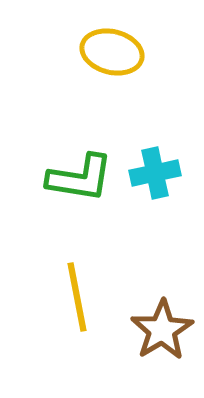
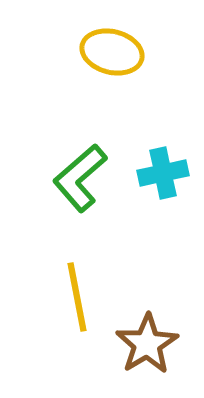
cyan cross: moved 8 px right
green L-shape: rotated 130 degrees clockwise
brown star: moved 15 px left, 14 px down
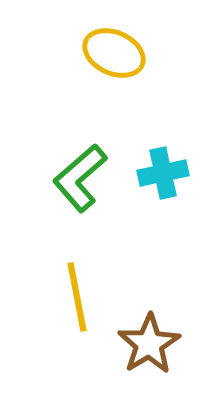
yellow ellipse: moved 2 px right, 1 px down; rotated 10 degrees clockwise
brown star: moved 2 px right
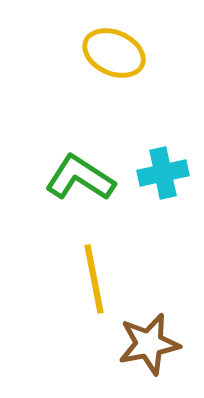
green L-shape: rotated 74 degrees clockwise
yellow line: moved 17 px right, 18 px up
brown star: rotated 20 degrees clockwise
